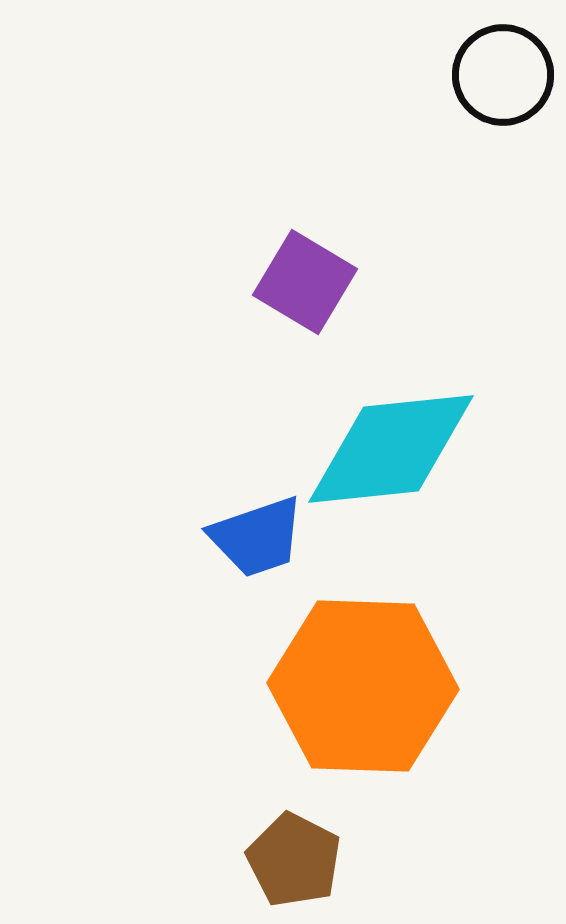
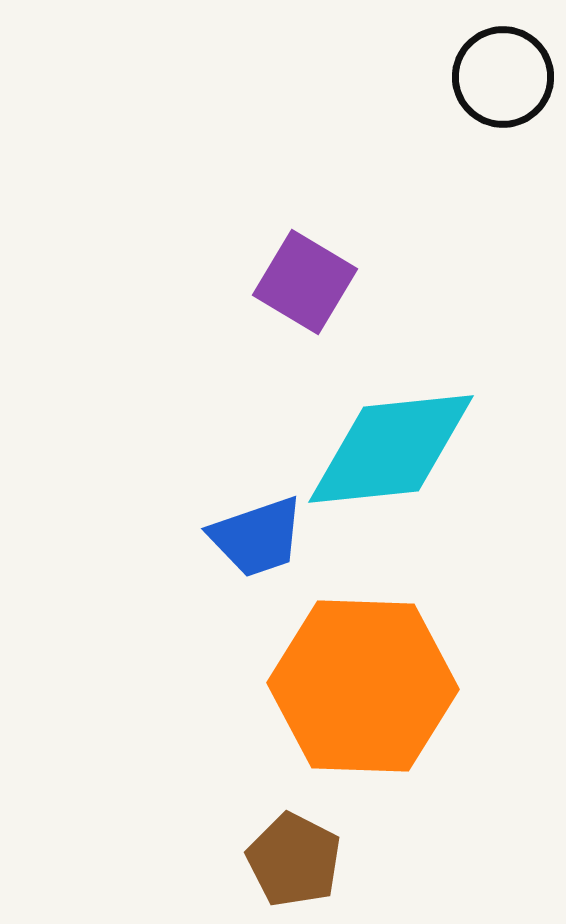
black circle: moved 2 px down
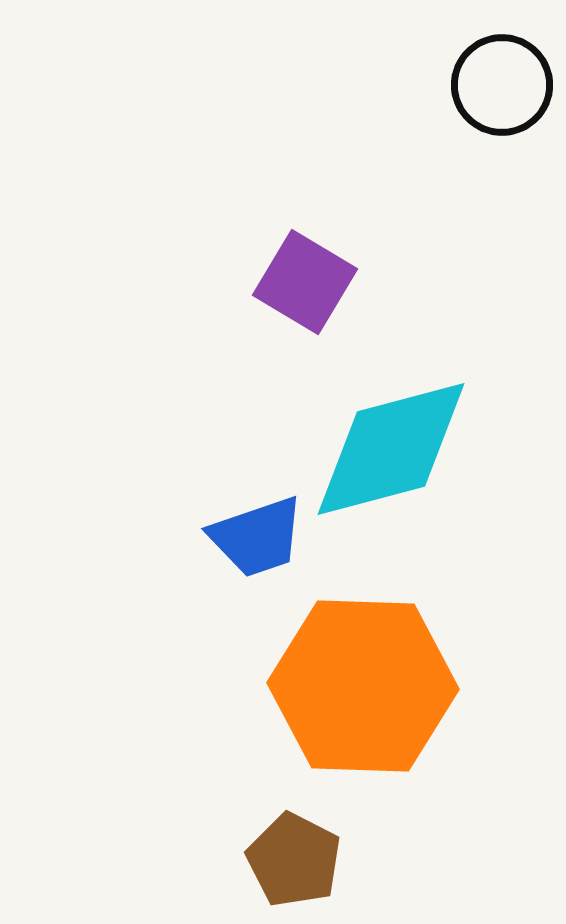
black circle: moved 1 px left, 8 px down
cyan diamond: rotated 9 degrees counterclockwise
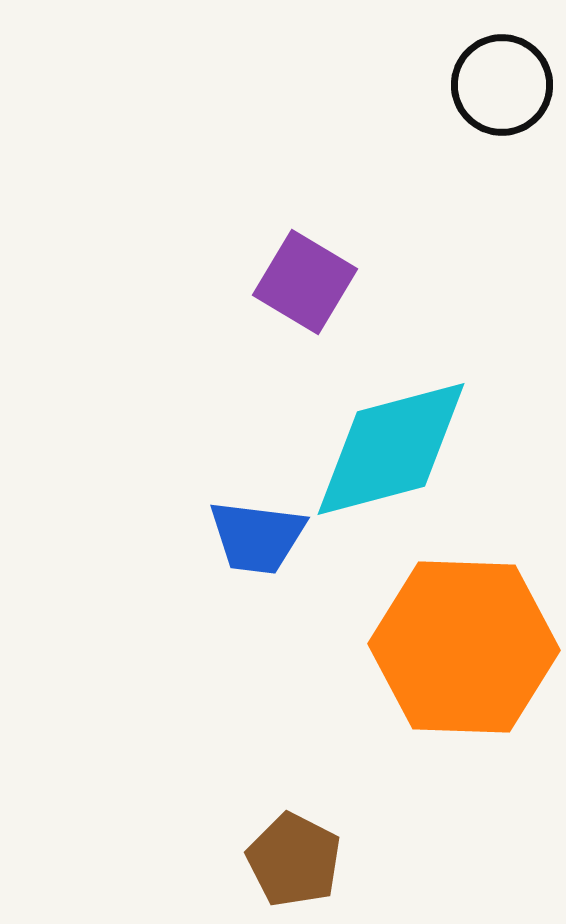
blue trapezoid: rotated 26 degrees clockwise
orange hexagon: moved 101 px right, 39 px up
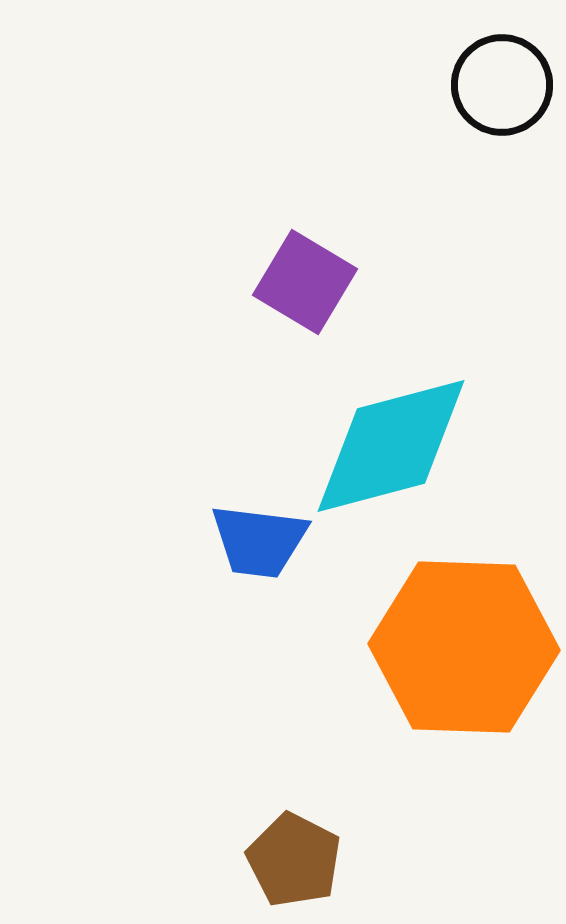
cyan diamond: moved 3 px up
blue trapezoid: moved 2 px right, 4 px down
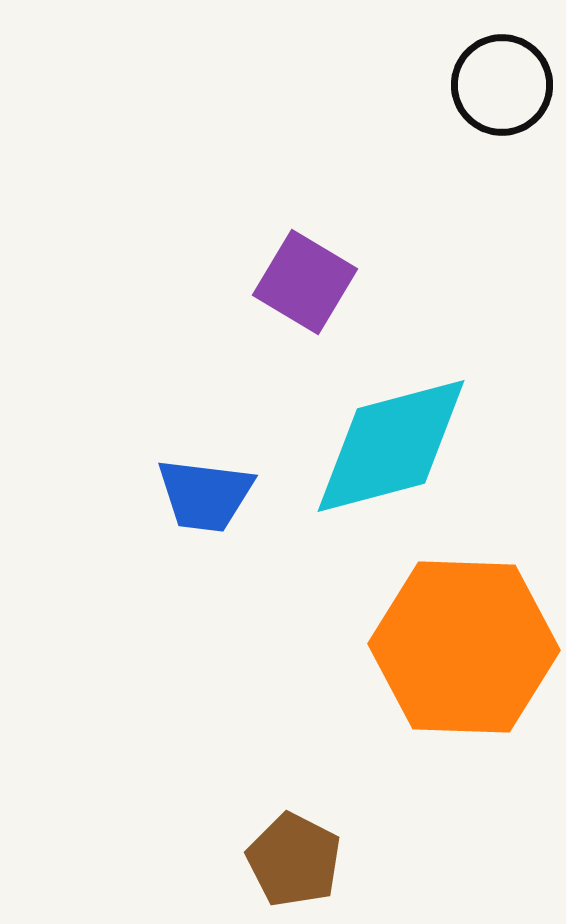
blue trapezoid: moved 54 px left, 46 px up
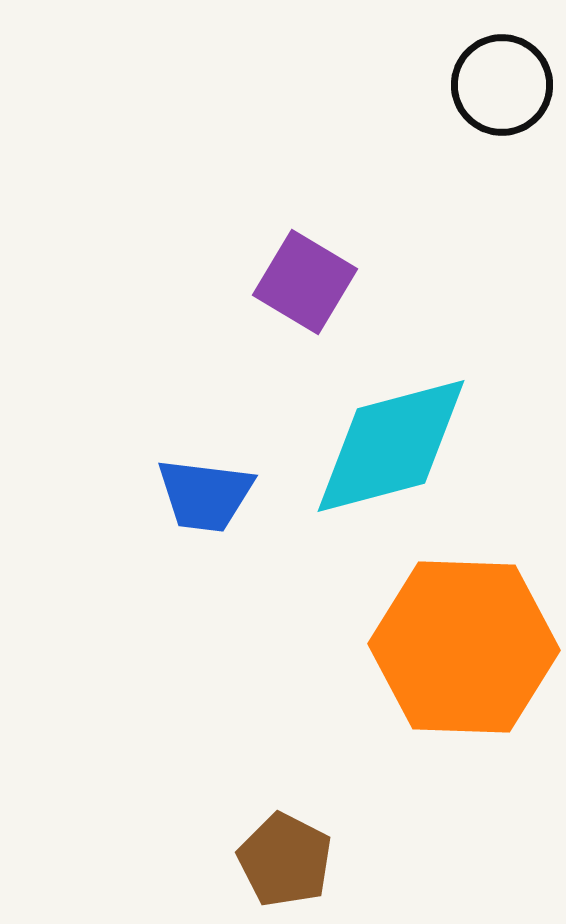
brown pentagon: moved 9 px left
